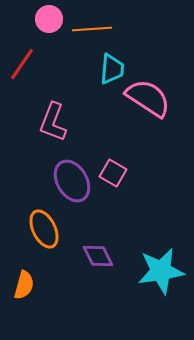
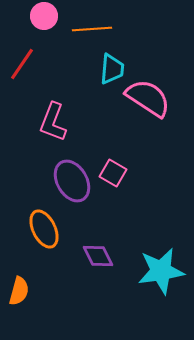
pink circle: moved 5 px left, 3 px up
orange semicircle: moved 5 px left, 6 px down
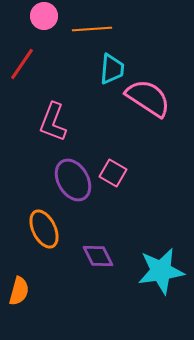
purple ellipse: moved 1 px right, 1 px up
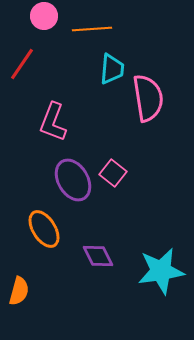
pink semicircle: rotated 48 degrees clockwise
pink square: rotated 8 degrees clockwise
orange ellipse: rotated 6 degrees counterclockwise
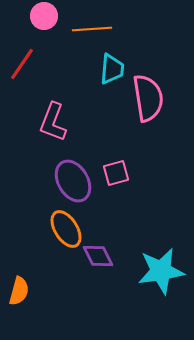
pink square: moved 3 px right; rotated 36 degrees clockwise
purple ellipse: moved 1 px down
orange ellipse: moved 22 px right
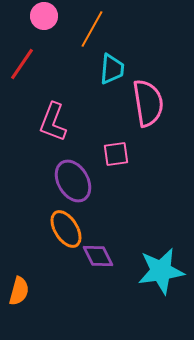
orange line: rotated 57 degrees counterclockwise
pink semicircle: moved 5 px down
pink square: moved 19 px up; rotated 8 degrees clockwise
